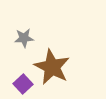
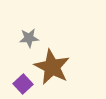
gray star: moved 5 px right
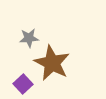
brown star: moved 4 px up
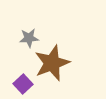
brown star: rotated 24 degrees clockwise
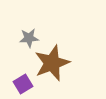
purple square: rotated 12 degrees clockwise
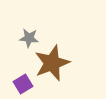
gray star: rotated 12 degrees clockwise
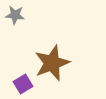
gray star: moved 14 px left, 23 px up
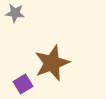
gray star: moved 2 px up
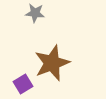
gray star: moved 20 px right
